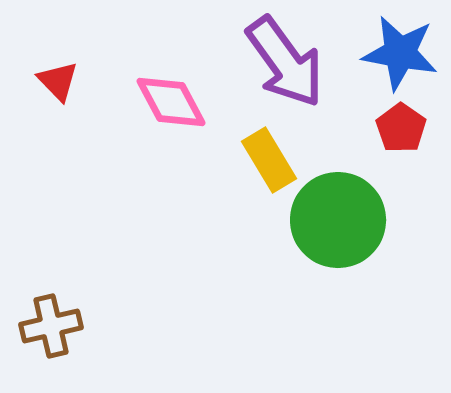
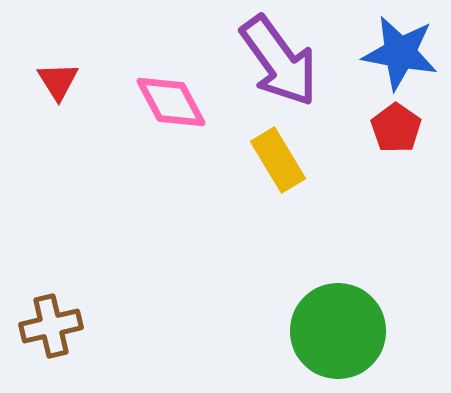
purple arrow: moved 6 px left, 1 px up
red triangle: rotated 12 degrees clockwise
red pentagon: moved 5 px left
yellow rectangle: moved 9 px right
green circle: moved 111 px down
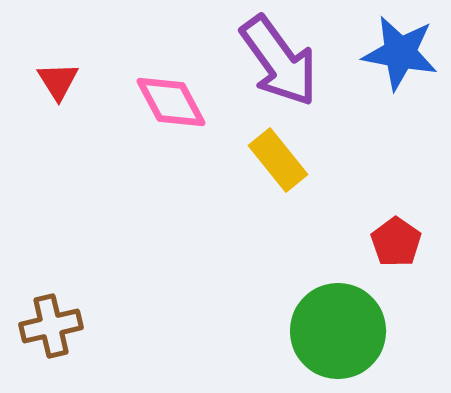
red pentagon: moved 114 px down
yellow rectangle: rotated 8 degrees counterclockwise
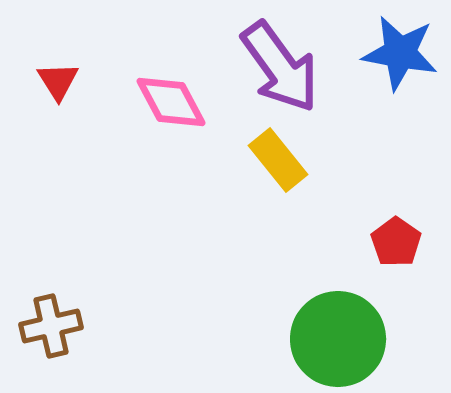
purple arrow: moved 1 px right, 6 px down
green circle: moved 8 px down
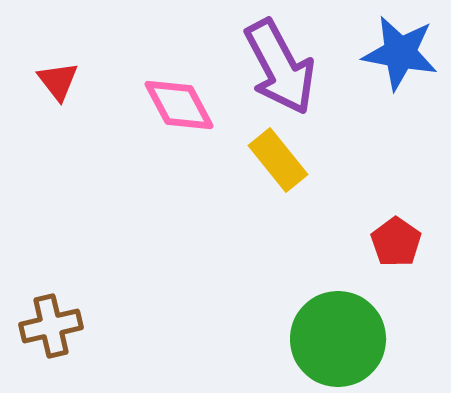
purple arrow: rotated 8 degrees clockwise
red triangle: rotated 6 degrees counterclockwise
pink diamond: moved 8 px right, 3 px down
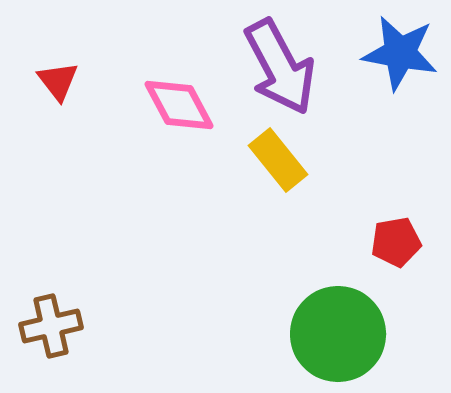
red pentagon: rotated 27 degrees clockwise
green circle: moved 5 px up
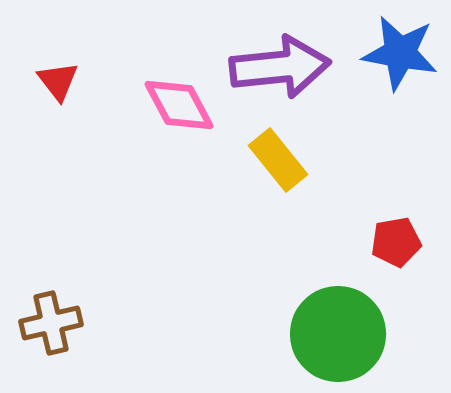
purple arrow: rotated 68 degrees counterclockwise
brown cross: moved 3 px up
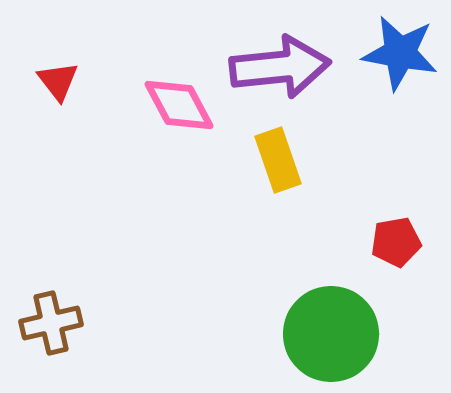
yellow rectangle: rotated 20 degrees clockwise
green circle: moved 7 px left
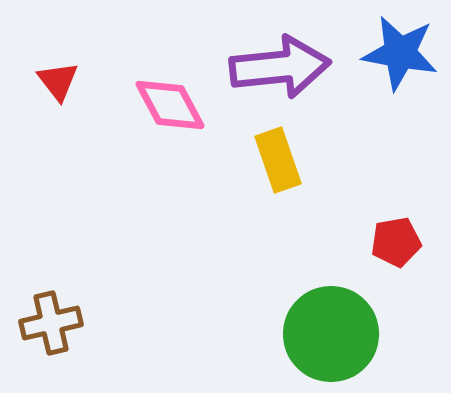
pink diamond: moved 9 px left
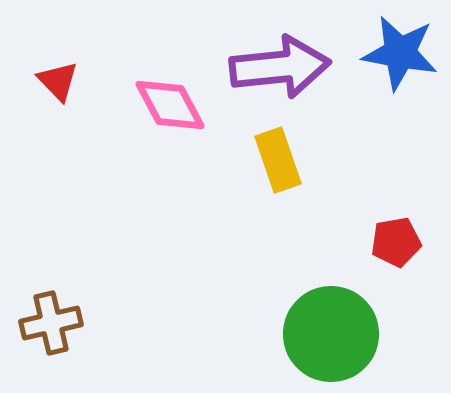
red triangle: rotated 6 degrees counterclockwise
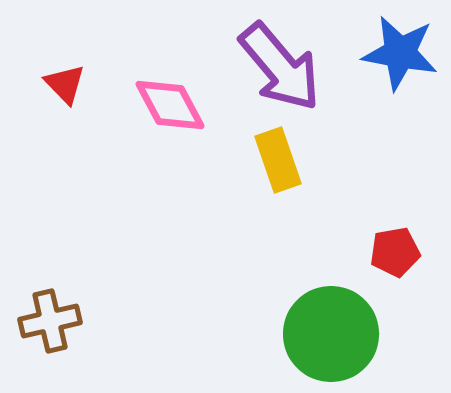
purple arrow: rotated 56 degrees clockwise
red triangle: moved 7 px right, 3 px down
red pentagon: moved 1 px left, 10 px down
brown cross: moved 1 px left, 2 px up
